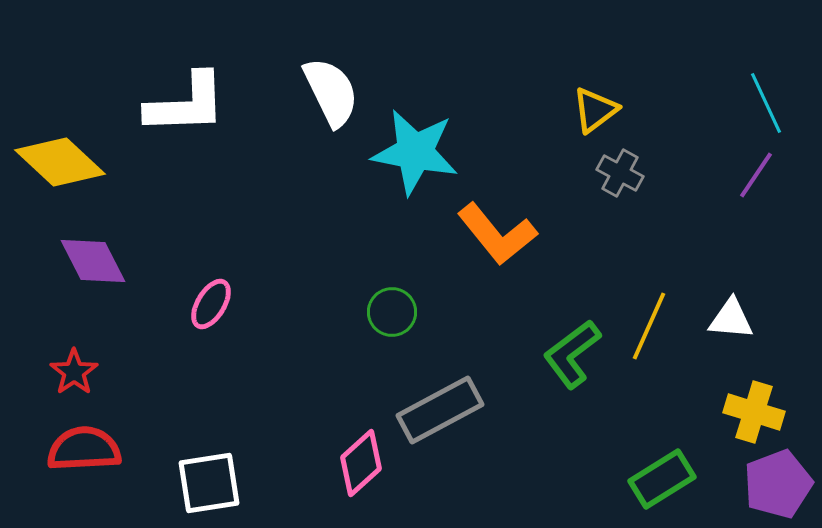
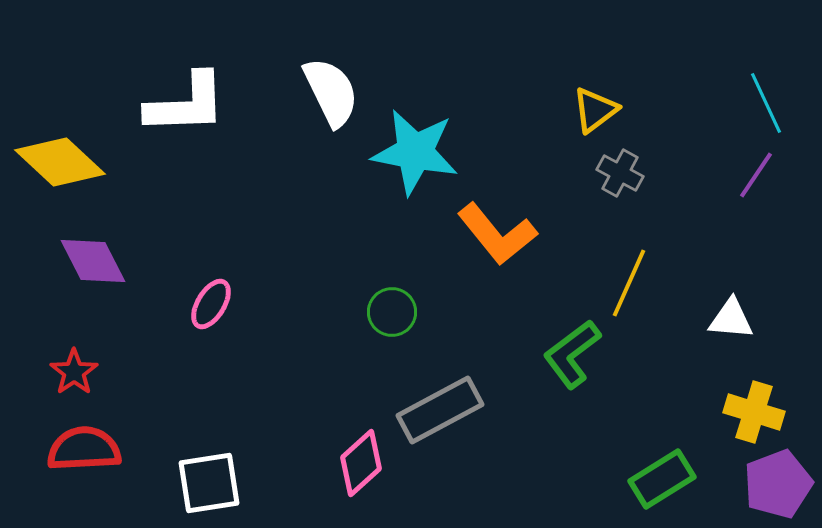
yellow line: moved 20 px left, 43 px up
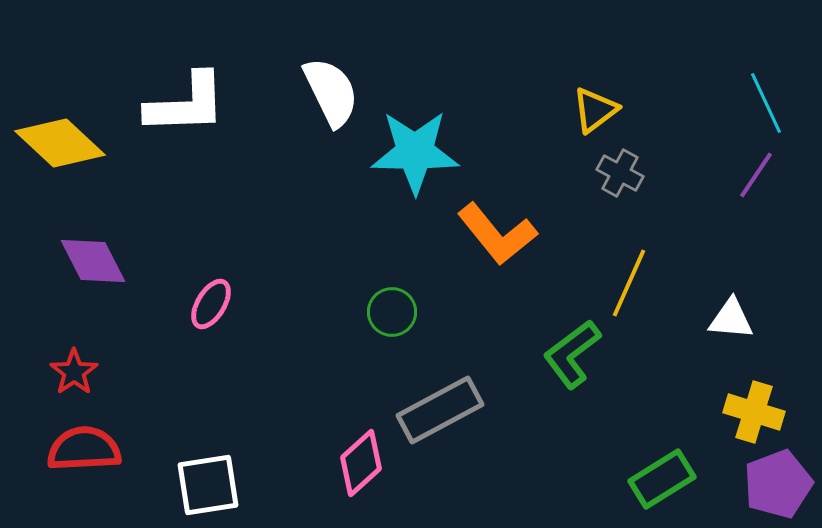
cyan star: rotated 10 degrees counterclockwise
yellow diamond: moved 19 px up
white square: moved 1 px left, 2 px down
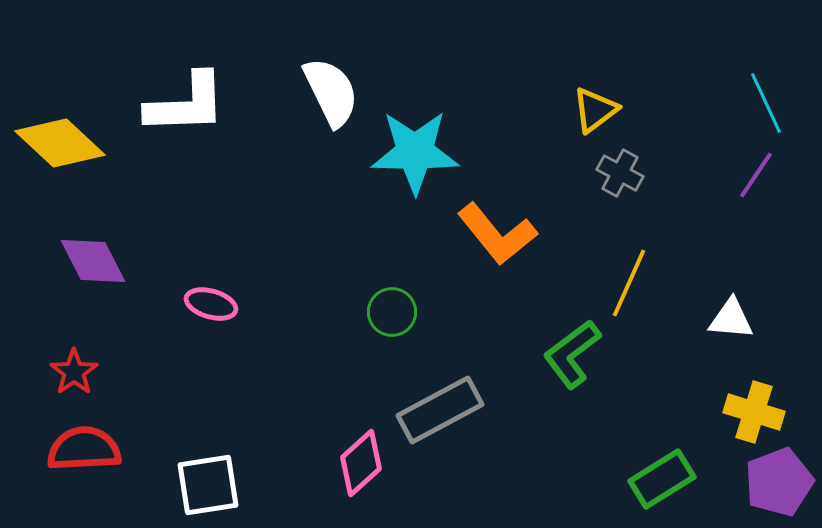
pink ellipse: rotated 75 degrees clockwise
purple pentagon: moved 1 px right, 2 px up
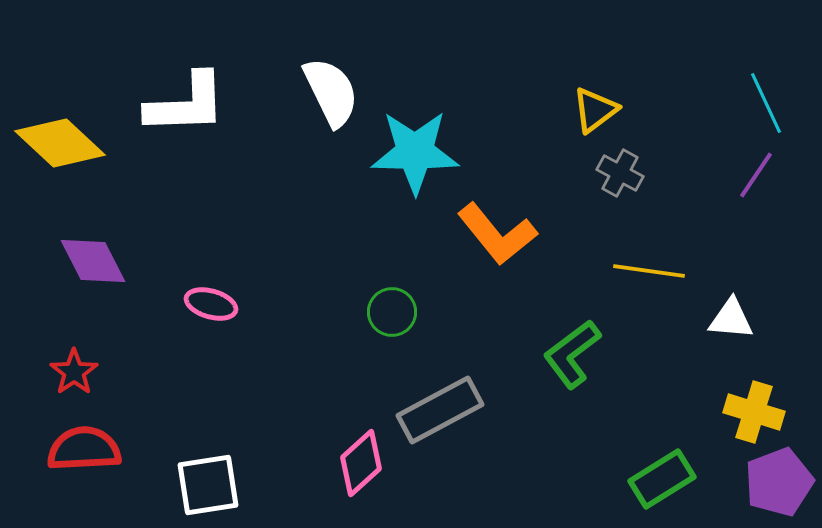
yellow line: moved 20 px right, 12 px up; rotated 74 degrees clockwise
